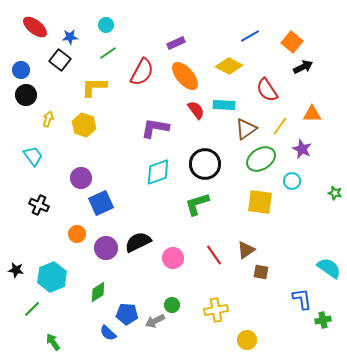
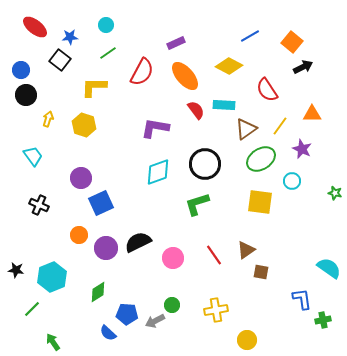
orange circle at (77, 234): moved 2 px right, 1 px down
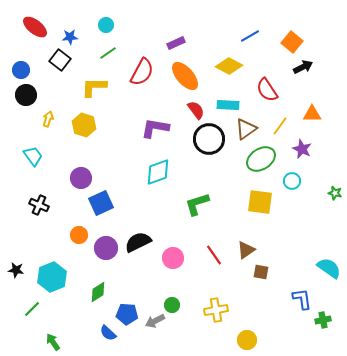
cyan rectangle at (224, 105): moved 4 px right
black circle at (205, 164): moved 4 px right, 25 px up
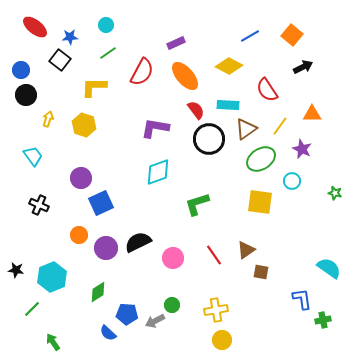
orange square at (292, 42): moved 7 px up
yellow circle at (247, 340): moved 25 px left
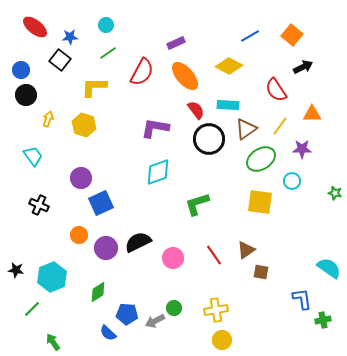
red semicircle at (267, 90): moved 9 px right
purple star at (302, 149): rotated 24 degrees counterclockwise
green circle at (172, 305): moved 2 px right, 3 px down
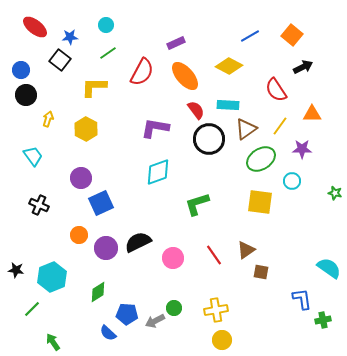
yellow hexagon at (84, 125): moved 2 px right, 4 px down; rotated 10 degrees clockwise
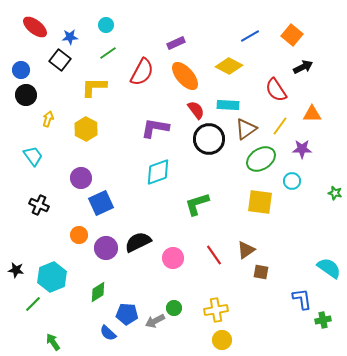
green line at (32, 309): moved 1 px right, 5 px up
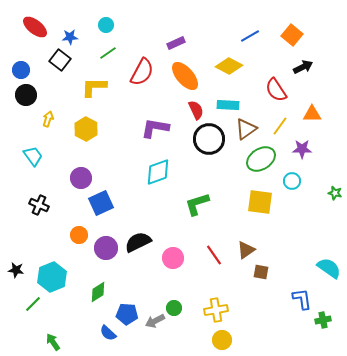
red semicircle at (196, 110): rotated 12 degrees clockwise
